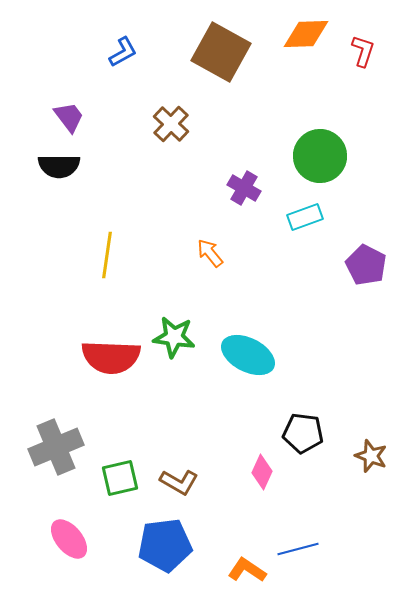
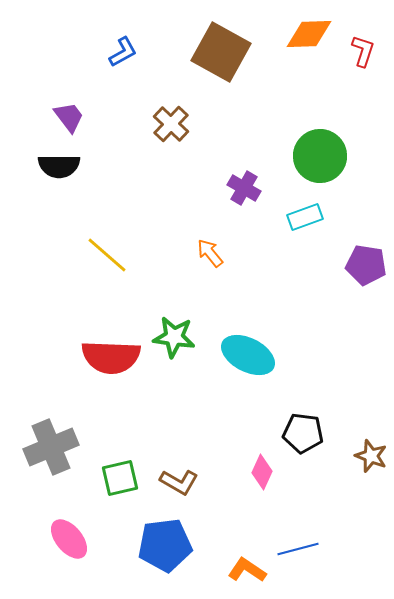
orange diamond: moved 3 px right
yellow line: rotated 57 degrees counterclockwise
purple pentagon: rotated 18 degrees counterclockwise
gray cross: moved 5 px left
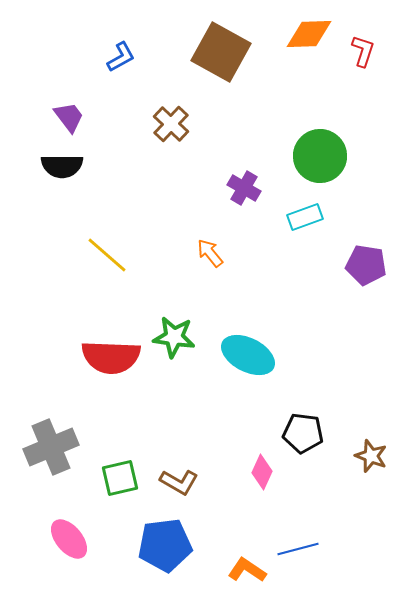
blue L-shape: moved 2 px left, 5 px down
black semicircle: moved 3 px right
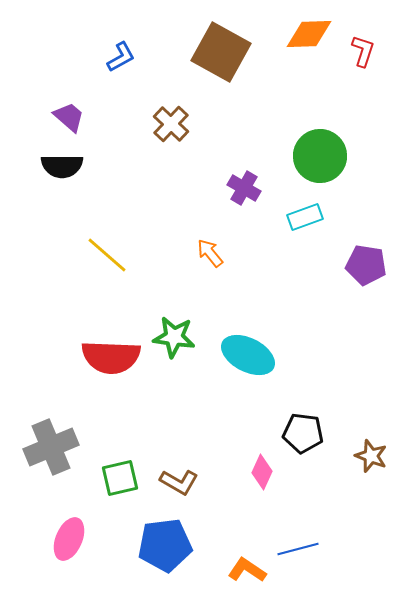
purple trapezoid: rotated 12 degrees counterclockwise
pink ellipse: rotated 63 degrees clockwise
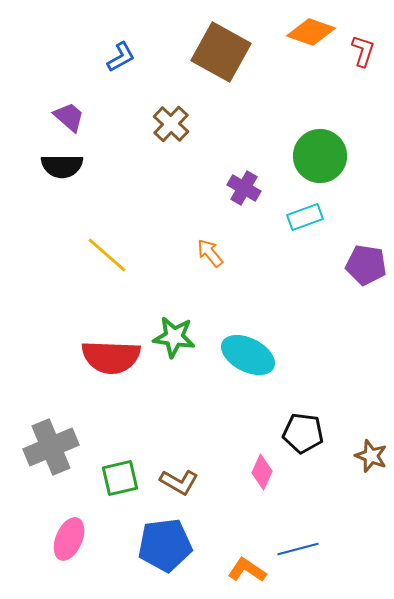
orange diamond: moved 2 px right, 2 px up; rotated 21 degrees clockwise
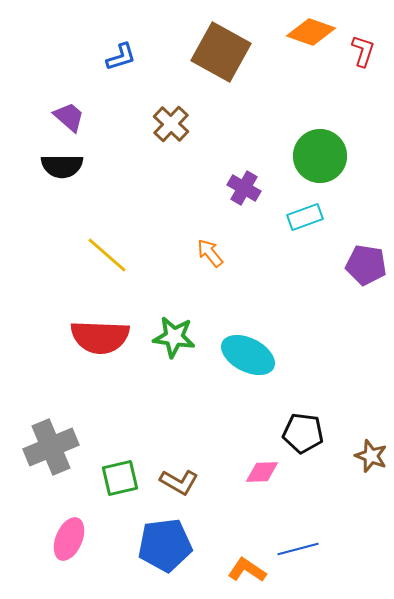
blue L-shape: rotated 12 degrees clockwise
red semicircle: moved 11 px left, 20 px up
pink diamond: rotated 64 degrees clockwise
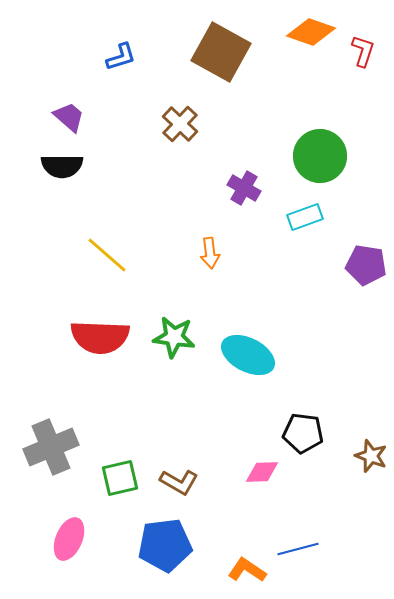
brown cross: moved 9 px right
orange arrow: rotated 148 degrees counterclockwise
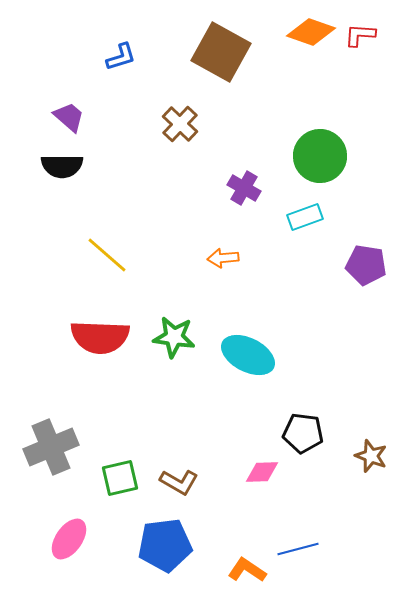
red L-shape: moved 3 px left, 16 px up; rotated 104 degrees counterclockwise
orange arrow: moved 13 px right, 5 px down; rotated 92 degrees clockwise
pink ellipse: rotated 12 degrees clockwise
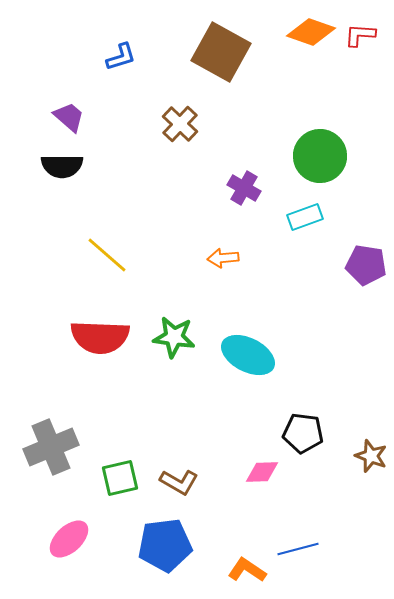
pink ellipse: rotated 12 degrees clockwise
